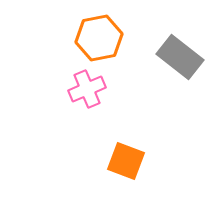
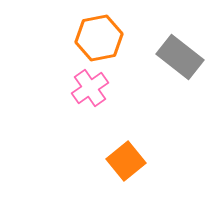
pink cross: moved 3 px right, 1 px up; rotated 12 degrees counterclockwise
orange square: rotated 30 degrees clockwise
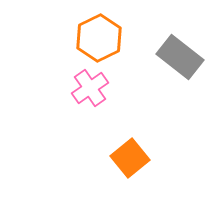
orange hexagon: rotated 15 degrees counterclockwise
orange square: moved 4 px right, 3 px up
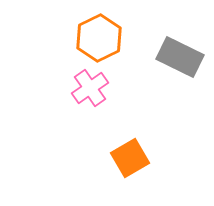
gray rectangle: rotated 12 degrees counterclockwise
orange square: rotated 9 degrees clockwise
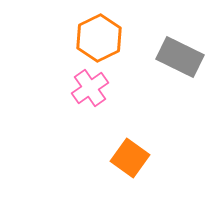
orange square: rotated 24 degrees counterclockwise
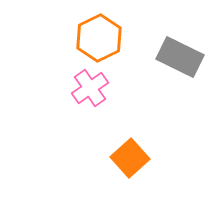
orange square: rotated 12 degrees clockwise
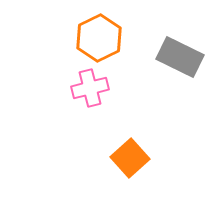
pink cross: rotated 21 degrees clockwise
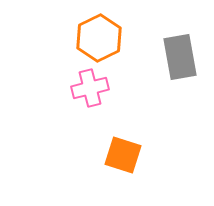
gray rectangle: rotated 54 degrees clockwise
orange square: moved 7 px left, 3 px up; rotated 30 degrees counterclockwise
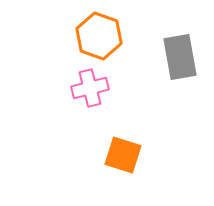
orange hexagon: moved 2 px up; rotated 15 degrees counterclockwise
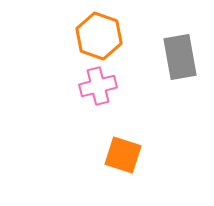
pink cross: moved 8 px right, 2 px up
